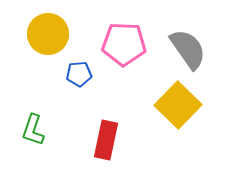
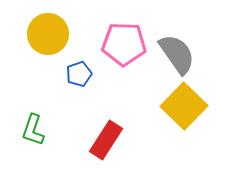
gray semicircle: moved 11 px left, 5 px down
blue pentagon: rotated 15 degrees counterclockwise
yellow square: moved 6 px right, 1 px down
red rectangle: rotated 21 degrees clockwise
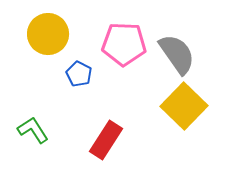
blue pentagon: rotated 25 degrees counterclockwise
green L-shape: rotated 128 degrees clockwise
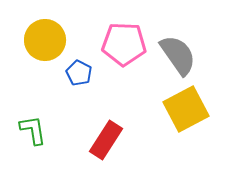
yellow circle: moved 3 px left, 6 px down
gray semicircle: moved 1 px right, 1 px down
blue pentagon: moved 1 px up
yellow square: moved 2 px right, 3 px down; rotated 18 degrees clockwise
green L-shape: rotated 24 degrees clockwise
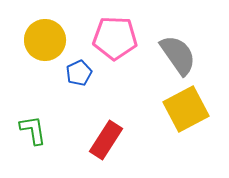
pink pentagon: moved 9 px left, 6 px up
blue pentagon: rotated 20 degrees clockwise
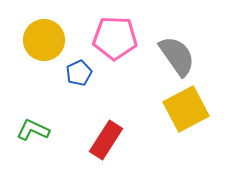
yellow circle: moved 1 px left
gray semicircle: moved 1 px left, 1 px down
green L-shape: rotated 56 degrees counterclockwise
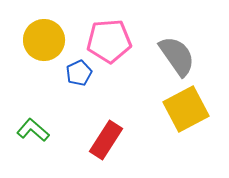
pink pentagon: moved 6 px left, 3 px down; rotated 6 degrees counterclockwise
green L-shape: rotated 16 degrees clockwise
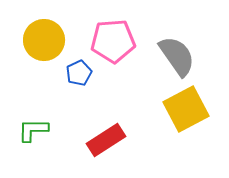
pink pentagon: moved 4 px right
green L-shape: rotated 40 degrees counterclockwise
red rectangle: rotated 24 degrees clockwise
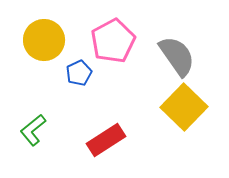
pink pentagon: rotated 24 degrees counterclockwise
yellow square: moved 2 px left, 2 px up; rotated 18 degrees counterclockwise
green L-shape: rotated 40 degrees counterclockwise
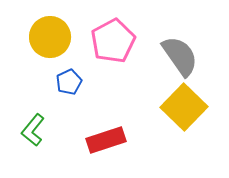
yellow circle: moved 6 px right, 3 px up
gray semicircle: moved 3 px right
blue pentagon: moved 10 px left, 9 px down
green L-shape: rotated 12 degrees counterclockwise
red rectangle: rotated 15 degrees clockwise
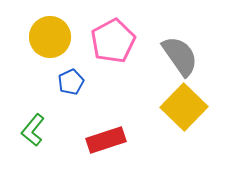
blue pentagon: moved 2 px right
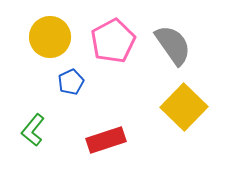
gray semicircle: moved 7 px left, 11 px up
